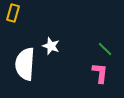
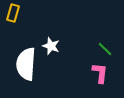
white semicircle: moved 1 px right
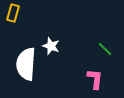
pink L-shape: moved 5 px left, 6 px down
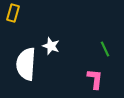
green line: rotated 21 degrees clockwise
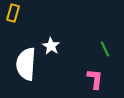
white star: rotated 12 degrees clockwise
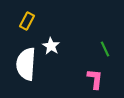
yellow rectangle: moved 14 px right, 8 px down; rotated 12 degrees clockwise
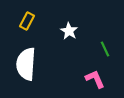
white star: moved 18 px right, 15 px up
pink L-shape: rotated 30 degrees counterclockwise
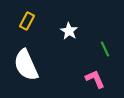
white semicircle: moved 1 px down; rotated 28 degrees counterclockwise
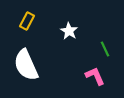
pink L-shape: moved 3 px up
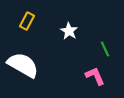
white semicircle: moved 3 px left; rotated 144 degrees clockwise
